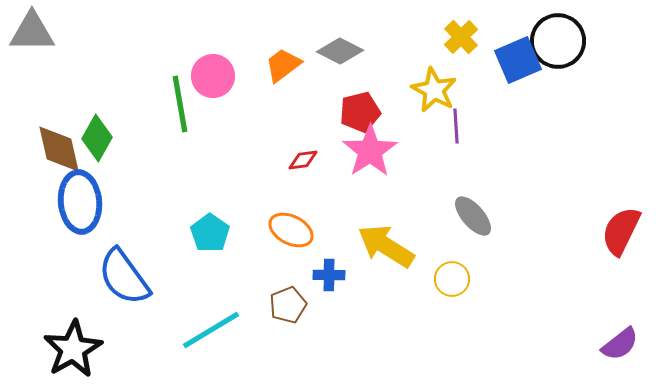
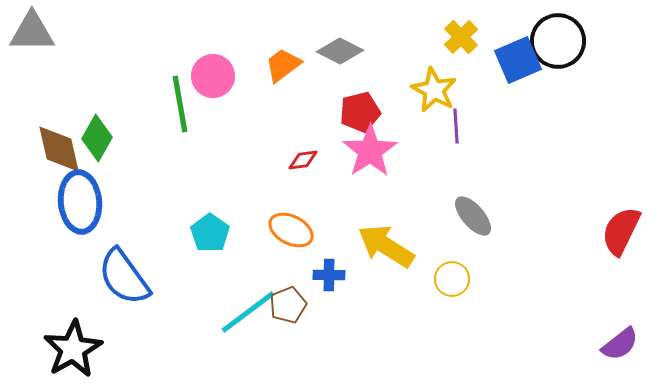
cyan line: moved 37 px right, 18 px up; rotated 6 degrees counterclockwise
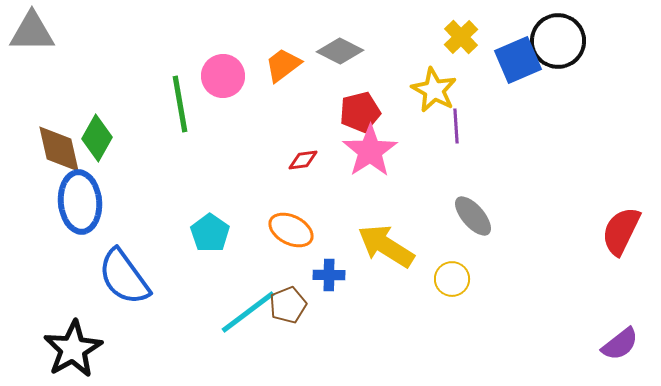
pink circle: moved 10 px right
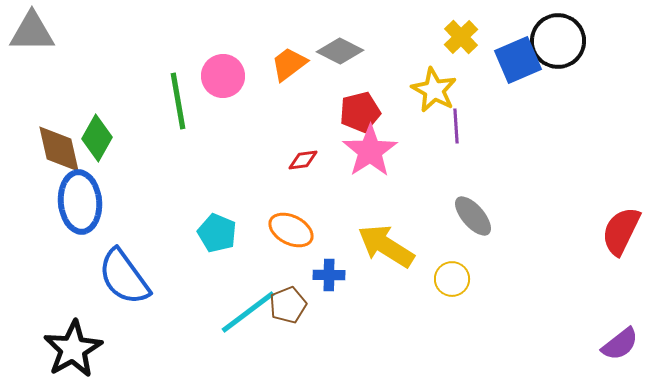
orange trapezoid: moved 6 px right, 1 px up
green line: moved 2 px left, 3 px up
cyan pentagon: moved 7 px right; rotated 12 degrees counterclockwise
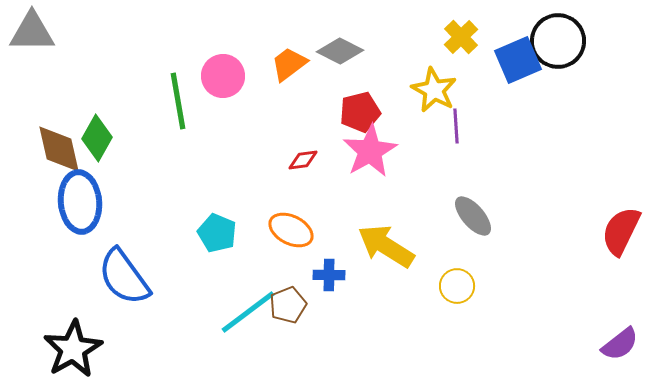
pink star: rotated 4 degrees clockwise
yellow circle: moved 5 px right, 7 px down
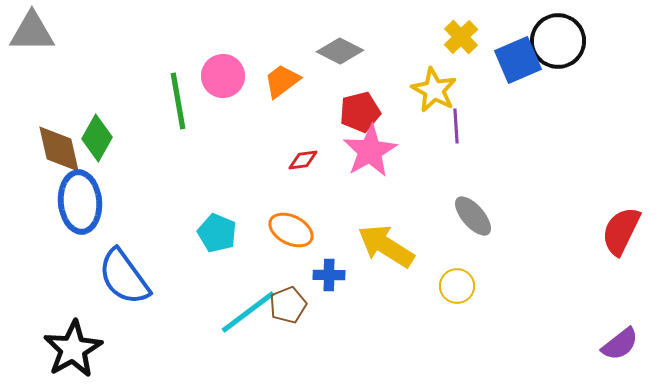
orange trapezoid: moved 7 px left, 17 px down
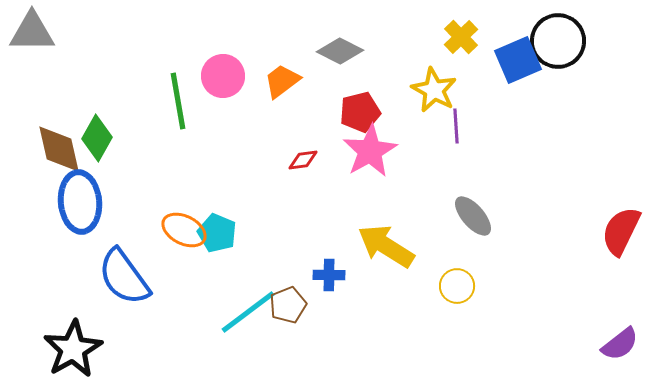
orange ellipse: moved 107 px left
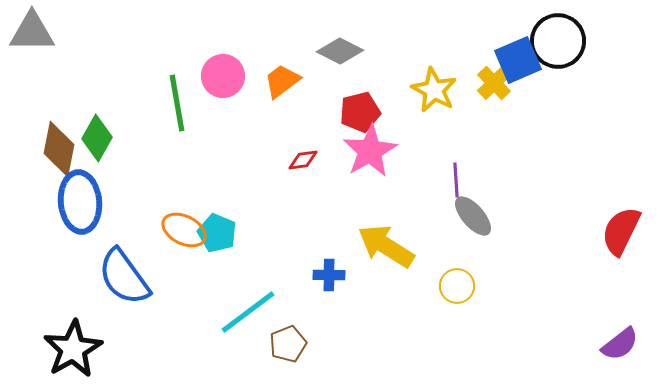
yellow cross: moved 33 px right, 46 px down
green line: moved 1 px left, 2 px down
purple line: moved 54 px down
brown diamond: rotated 24 degrees clockwise
brown pentagon: moved 39 px down
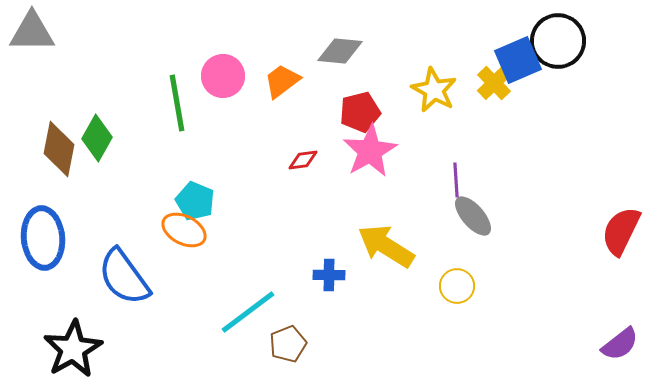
gray diamond: rotated 21 degrees counterclockwise
blue ellipse: moved 37 px left, 36 px down
cyan pentagon: moved 22 px left, 32 px up
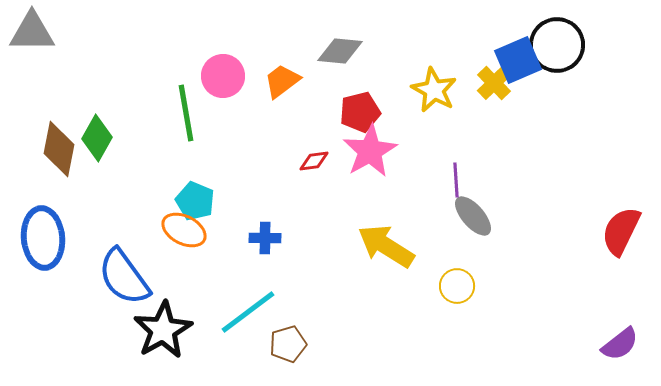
black circle: moved 1 px left, 4 px down
green line: moved 9 px right, 10 px down
red diamond: moved 11 px right, 1 px down
blue cross: moved 64 px left, 37 px up
brown pentagon: rotated 6 degrees clockwise
black star: moved 90 px right, 19 px up
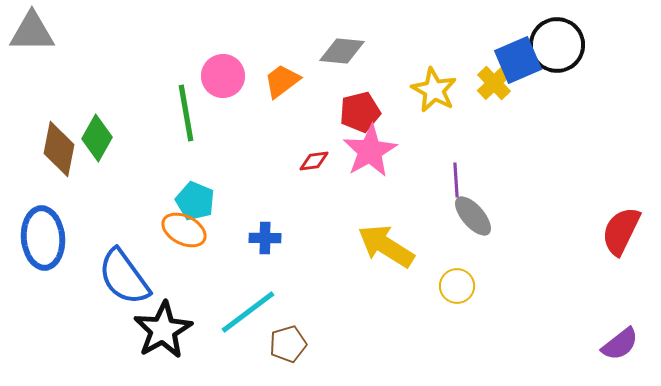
gray diamond: moved 2 px right
